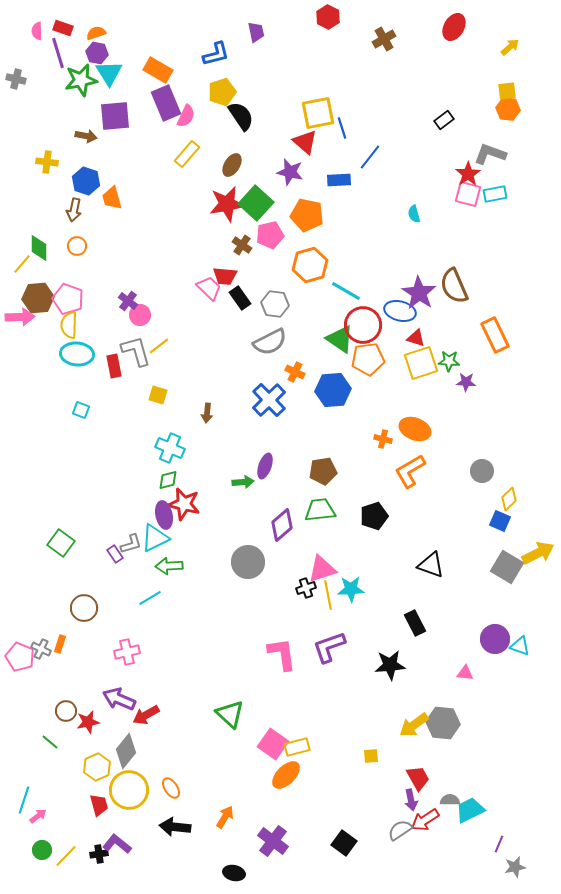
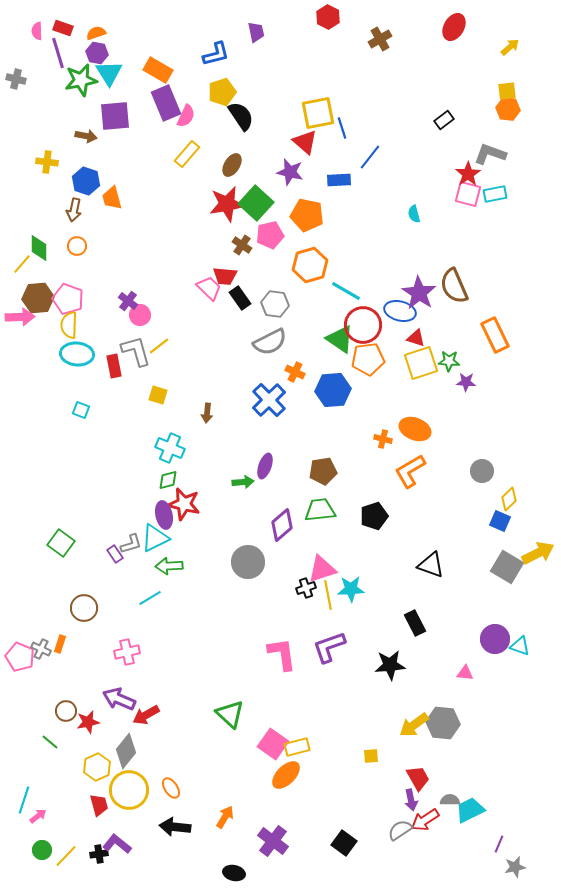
brown cross at (384, 39): moved 4 px left
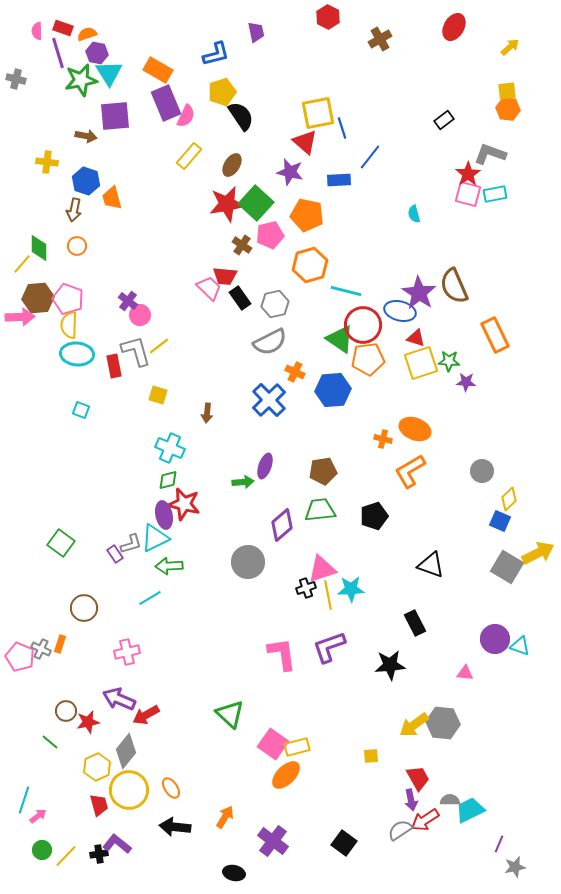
orange semicircle at (96, 33): moved 9 px left, 1 px down
yellow rectangle at (187, 154): moved 2 px right, 2 px down
cyan line at (346, 291): rotated 16 degrees counterclockwise
gray hexagon at (275, 304): rotated 20 degrees counterclockwise
